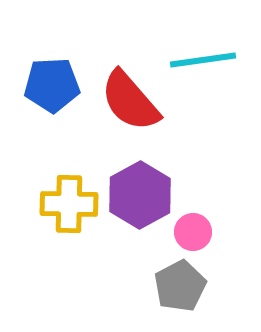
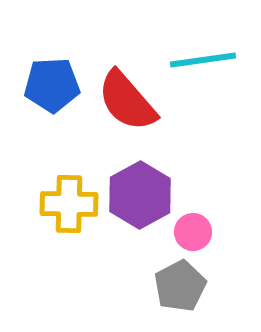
red semicircle: moved 3 px left
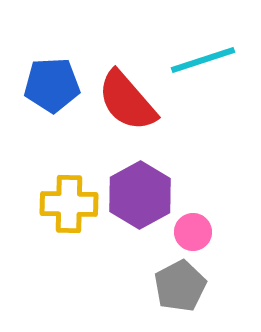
cyan line: rotated 10 degrees counterclockwise
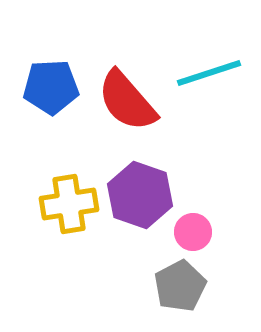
cyan line: moved 6 px right, 13 px down
blue pentagon: moved 1 px left, 2 px down
purple hexagon: rotated 12 degrees counterclockwise
yellow cross: rotated 10 degrees counterclockwise
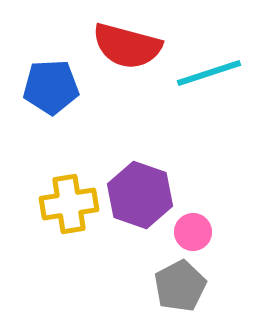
red semicircle: moved 55 px up; rotated 34 degrees counterclockwise
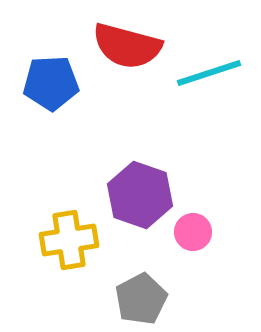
blue pentagon: moved 4 px up
yellow cross: moved 36 px down
gray pentagon: moved 39 px left, 13 px down
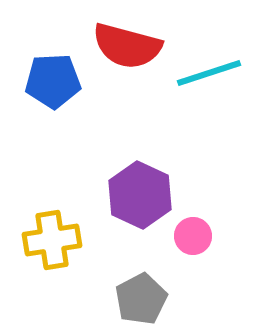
blue pentagon: moved 2 px right, 2 px up
purple hexagon: rotated 6 degrees clockwise
pink circle: moved 4 px down
yellow cross: moved 17 px left
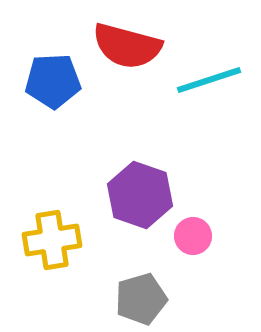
cyan line: moved 7 px down
purple hexagon: rotated 6 degrees counterclockwise
gray pentagon: rotated 12 degrees clockwise
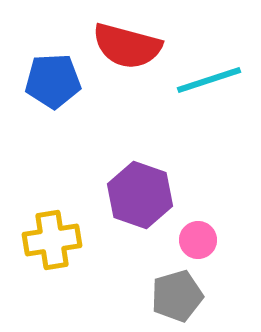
pink circle: moved 5 px right, 4 px down
gray pentagon: moved 36 px right, 3 px up
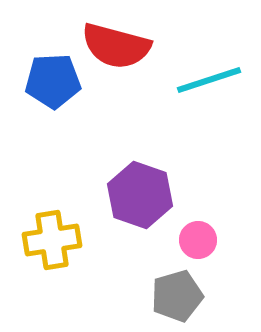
red semicircle: moved 11 px left
